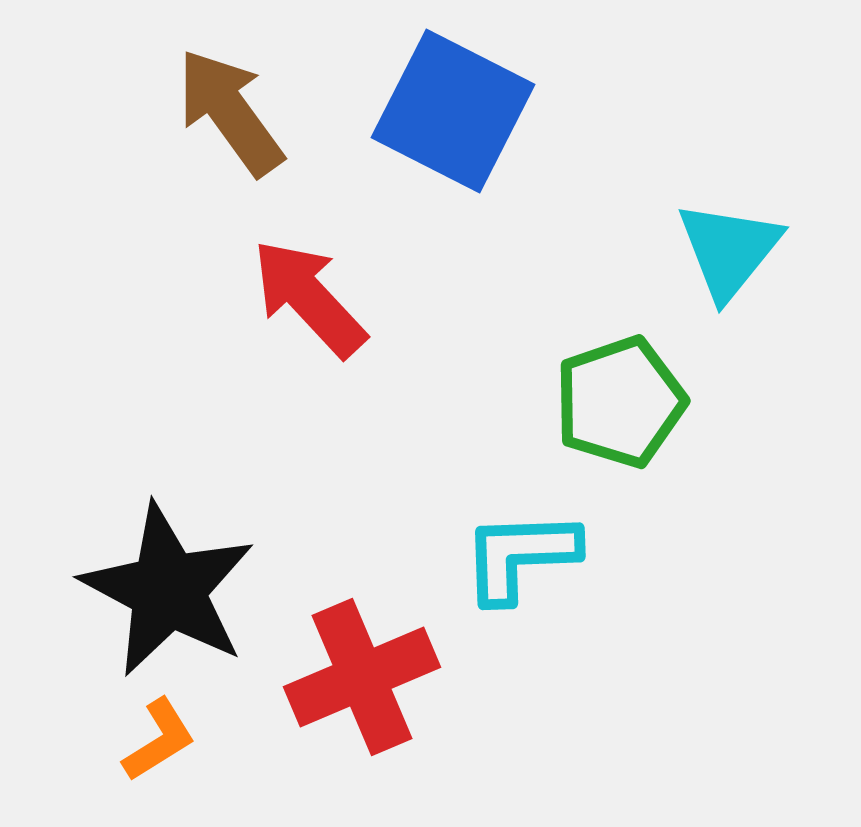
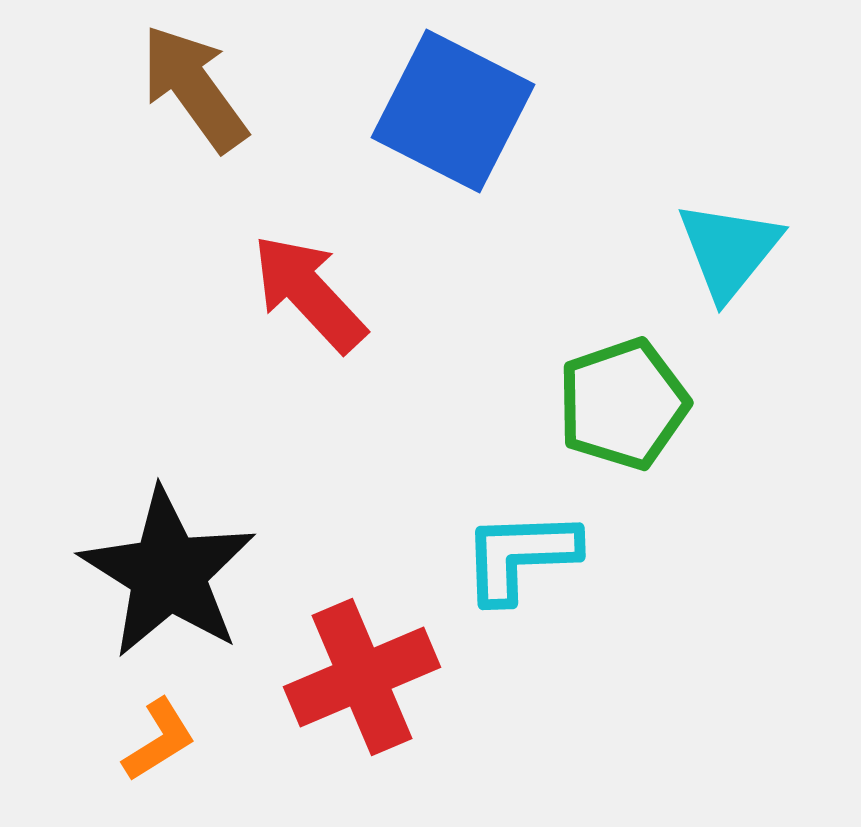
brown arrow: moved 36 px left, 24 px up
red arrow: moved 5 px up
green pentagon: moved 3 px right, 2 px down
black star: moved 17 px up; rotated 4 degrees clockwise
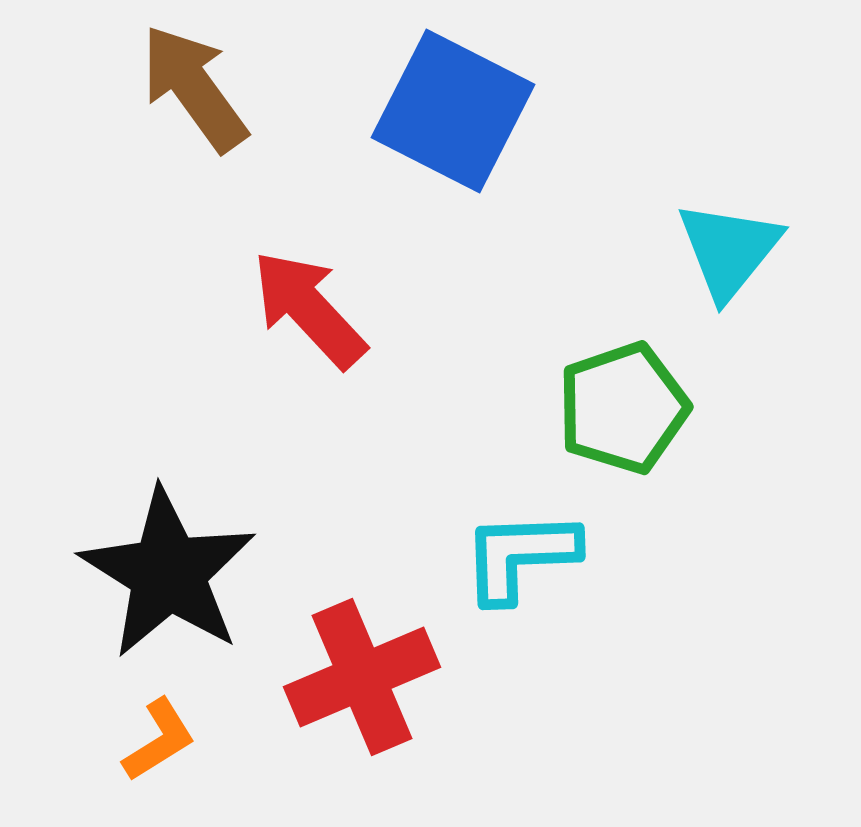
red arrow: moved 16 px down
green pentagon: moved 4 px down
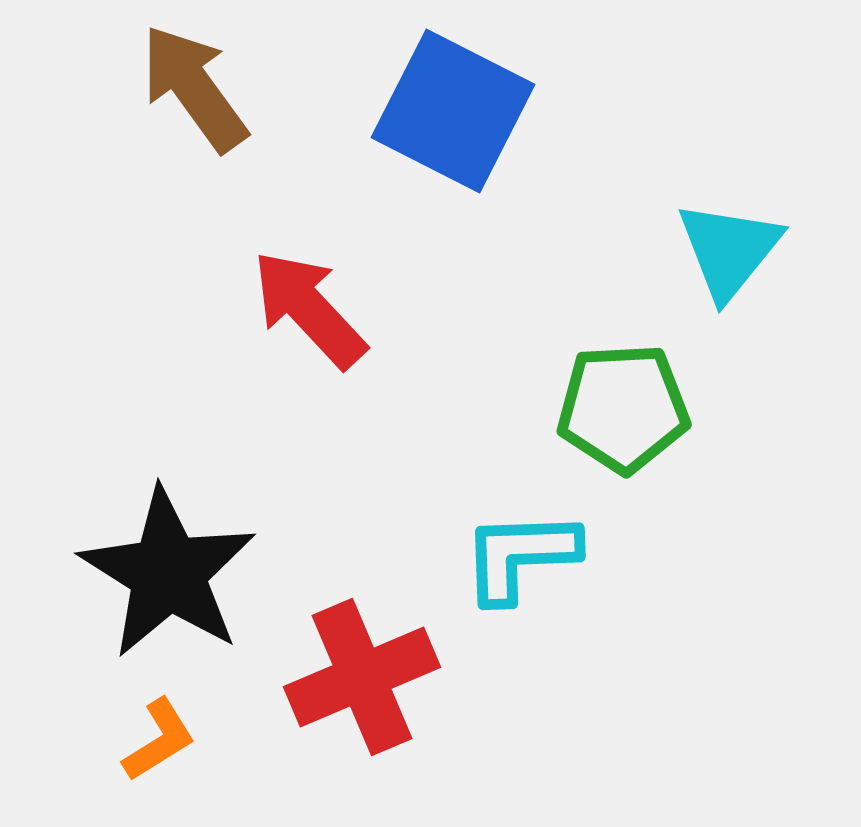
green pentagon: rotated 16 degrees clockwise
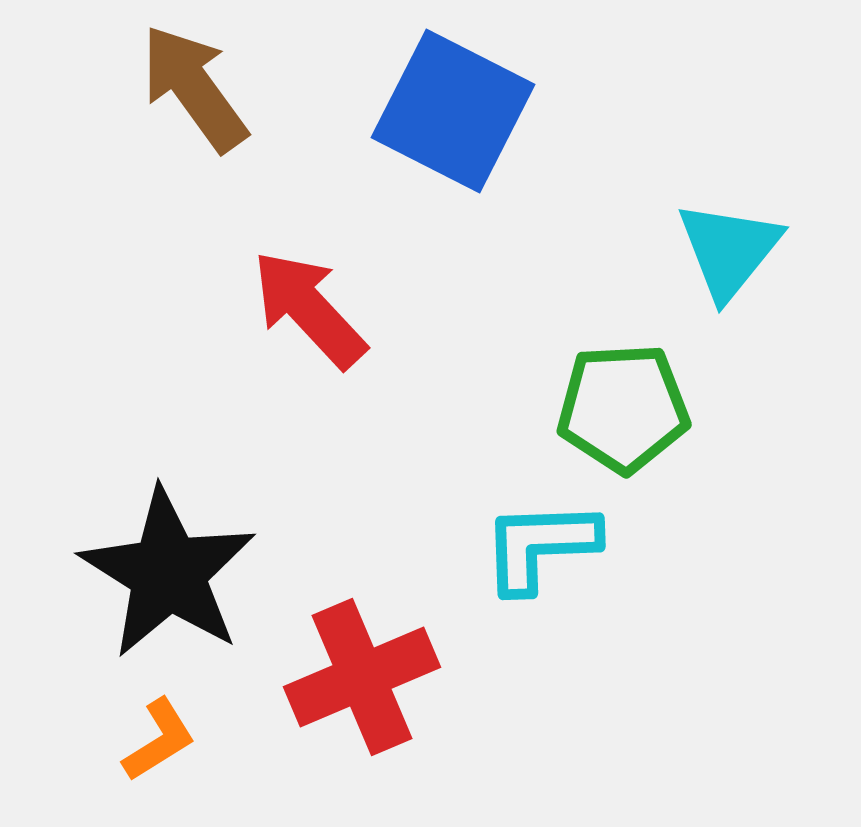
cyan L-shape: moved 20 px right, 10 px up
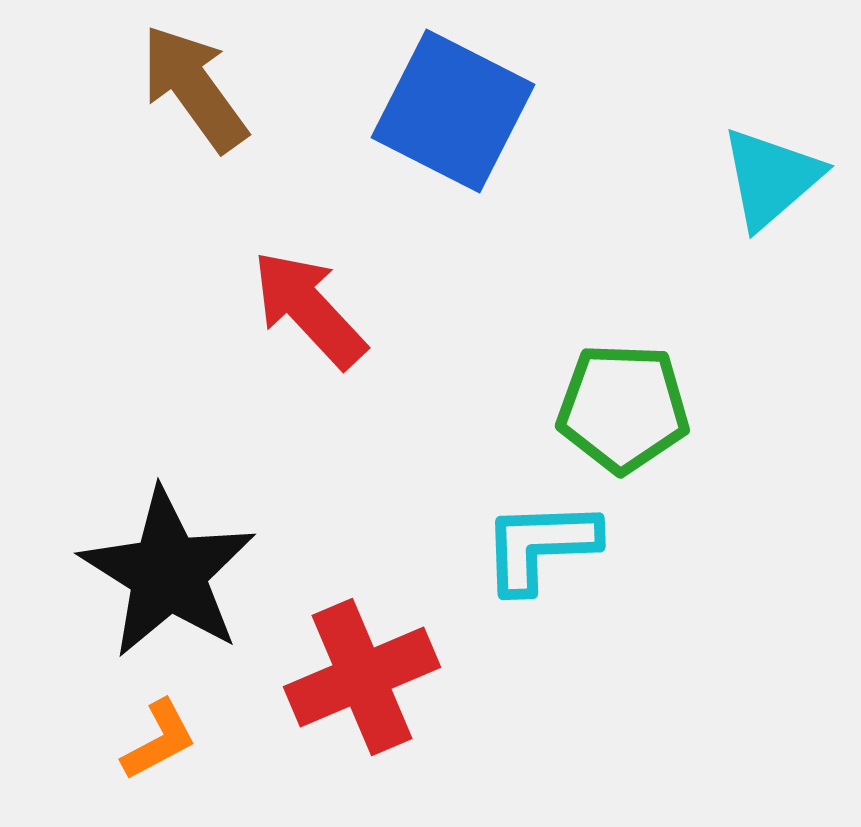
cyan triangle: moved 42 px right, 72 px up; rotated 10 degrees clockwise
green pentagon: rotated 5 degrees clockwise
orange L-shape: rotated 4 degrees clockwise
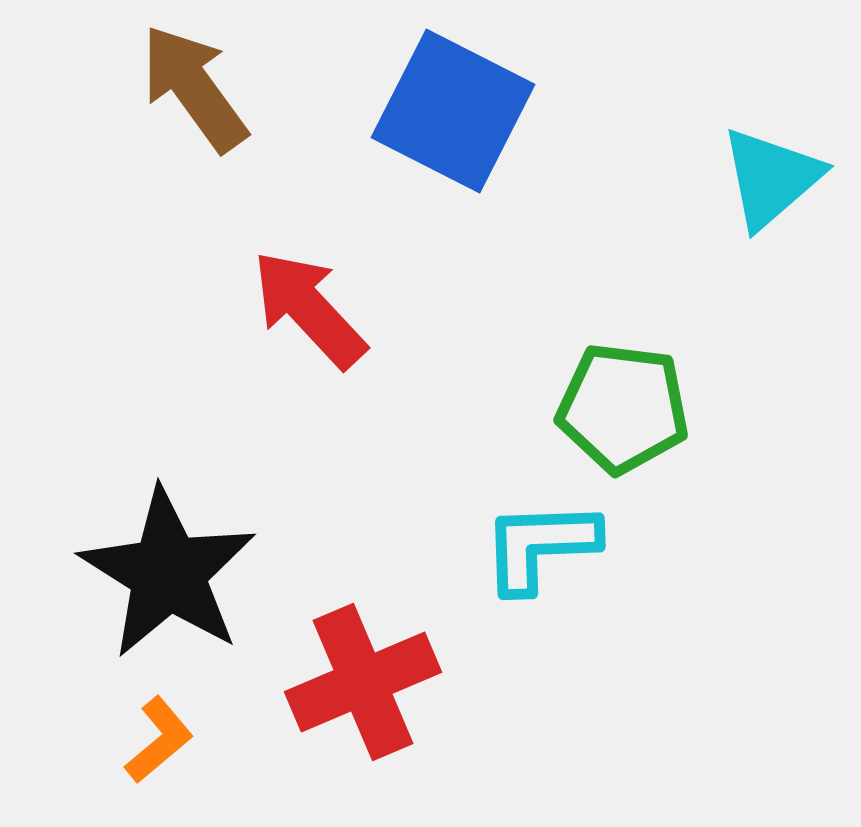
green pentagon: rotated 5 degrees clockwise
red cross: moved 1 px right, 5 px down
orange L-shape: rotated 12 degrees counterclockwise
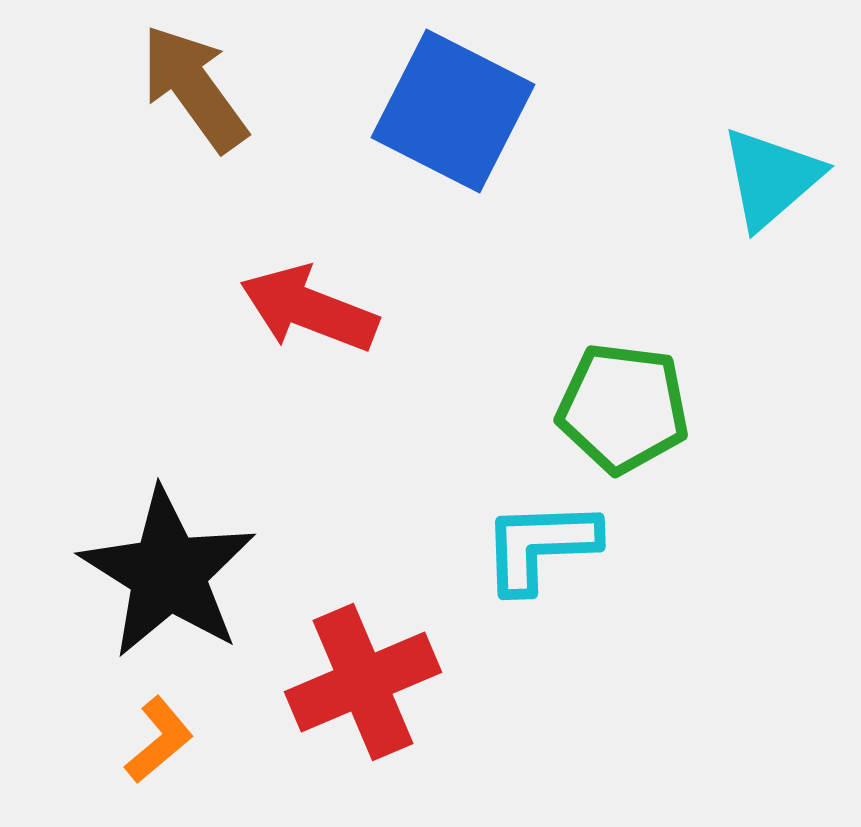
red arrow: rotated 26 degrees counterclockwise
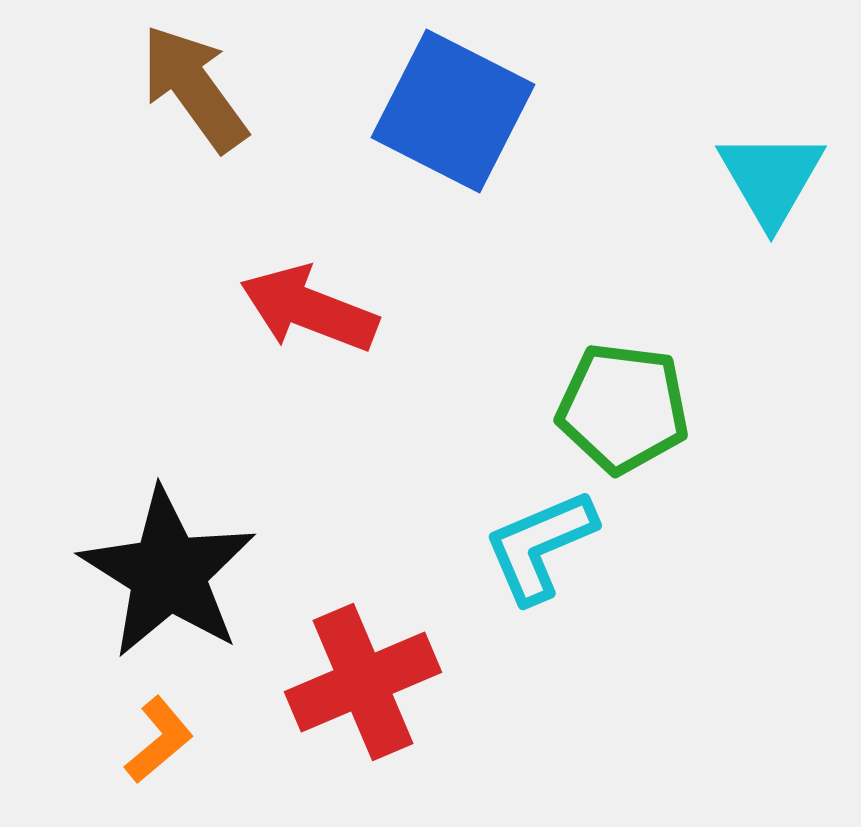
cyan triangle: rotated 19 degrees counterclockwise
cyan L-shape: rotated 21 degrees counterclockwise
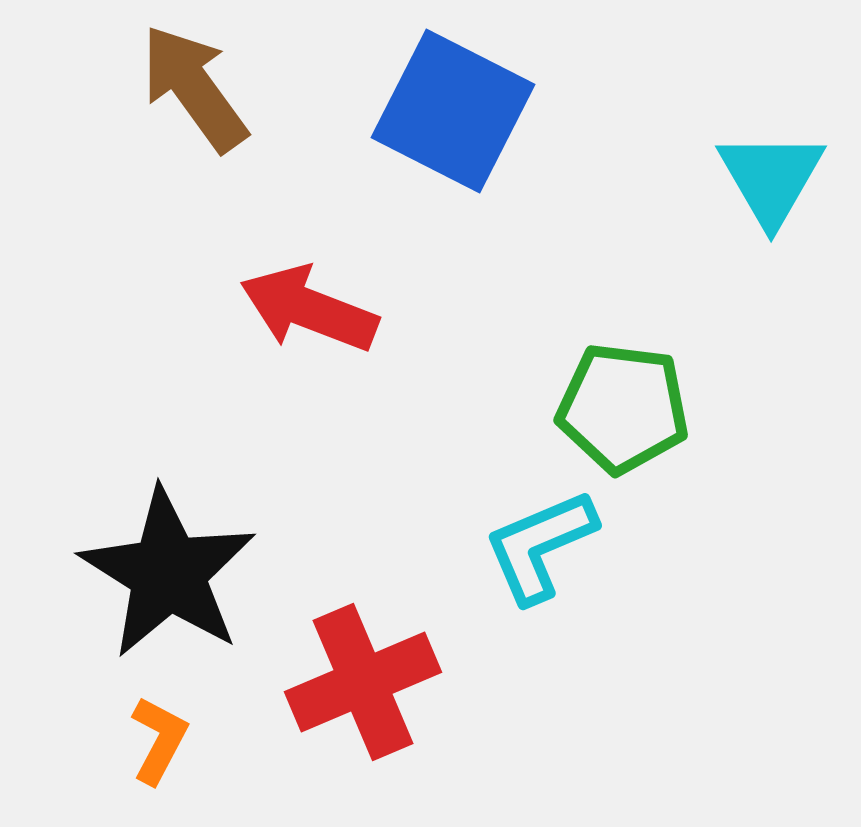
orange L-shape: rotated 22 degrees counterclockwise
